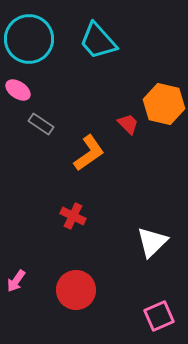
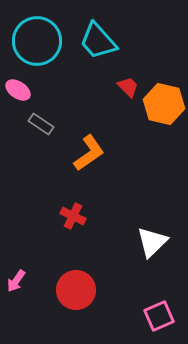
cyan circle: moved 8 px right, 2 px down
red trapezoid: moved 37 px up
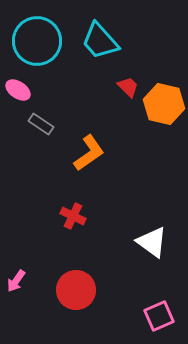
cyan trapezoid: moved 2 px right
white triangle: rotated 40 degrees counterclockwise
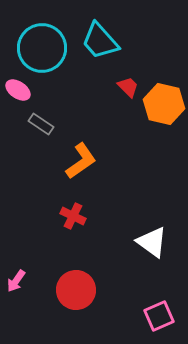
cyan circle: moved 5 px right, 7 px down
orange L-shape: moved 8 px left, 8 px down
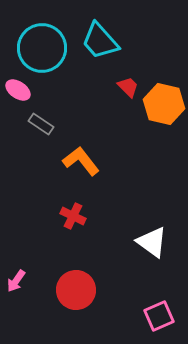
orange L-shape: rotated 93 degrees counterclockwise
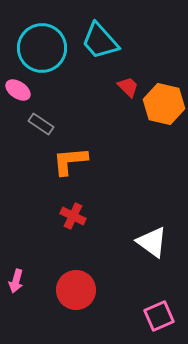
orange L-shape: moved 11 px left; rotated 57 degrees counterclockwise
pink arrow: rotated 20 degrees counterclockwise
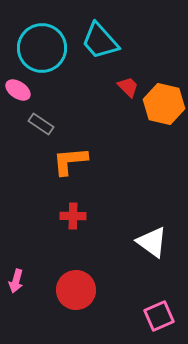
red cross: rotated 25 degrees counterclockwise
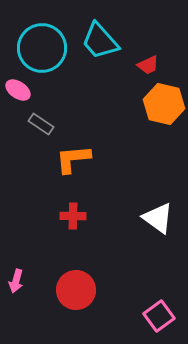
red trapezoid: moved 20 px right, 22 px up; rotated 110 degrees clockwise
orange L-shape: moved 3 px right, 2 px up
white triangle: moved 6 px right, 24 px up
pink square: rotated 12 degrees counterclockwise
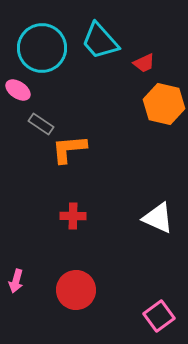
red trapezoid: moved 4 px left, 2 px up
orange L-shape: moved 4 px left, 10 px up
white triangle: rotated 12 degrees counterclockwise
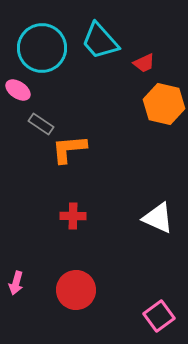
pink arrow: moved 2 px down
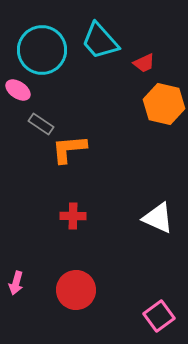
cyan circle: moved 2 px down
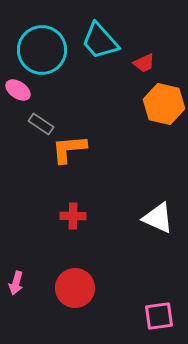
red circle: moved 1 px left, 2 px up
pink square: rotated 28 degrees clockwise
